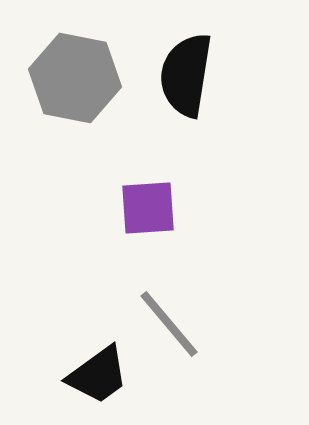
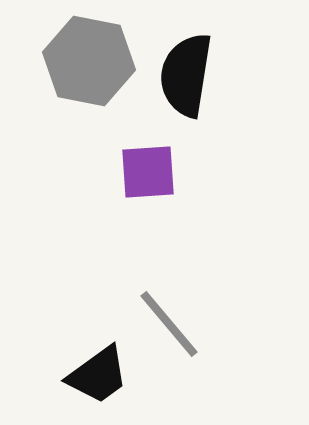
gray hexagon: moved 14 px right, 17 px up
purple square: moved 36 px up
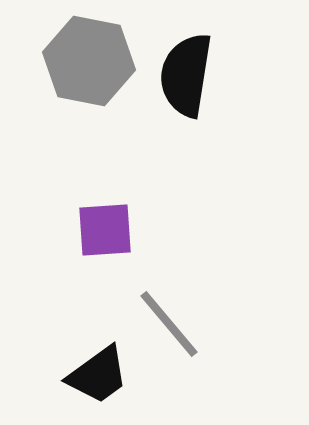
purple square: moved 43 px left, 58 px down
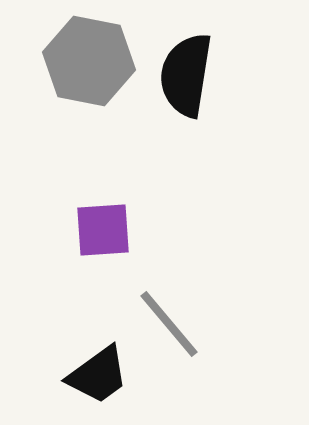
purple square: moved 2 px left
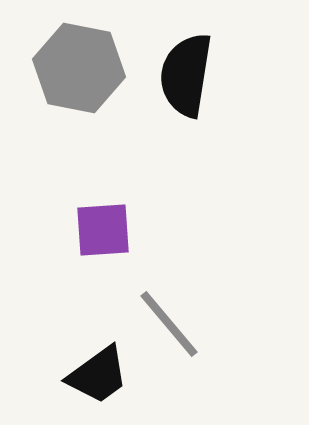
gray hexagon: moved 10 px left, 7 px down
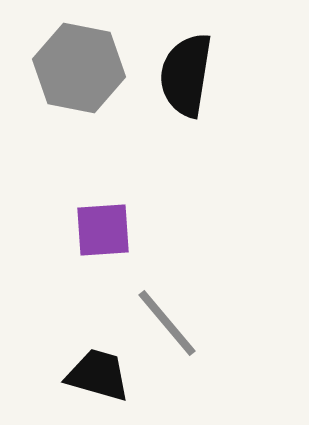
gray line: moved 2 px left, 1 px up
black trapezoid: rotated 128 degrees counterclockwise
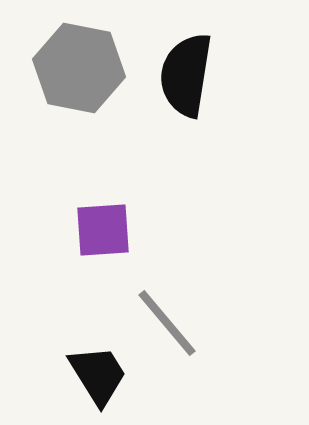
black trapezoid: rotated 42 degrees clockwise
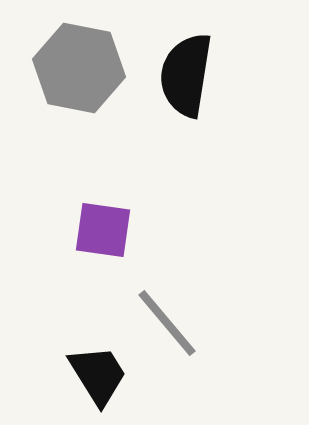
purple square: rotated 12 degrees clockwise
